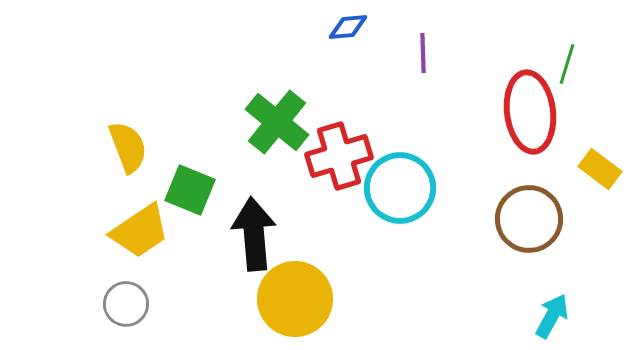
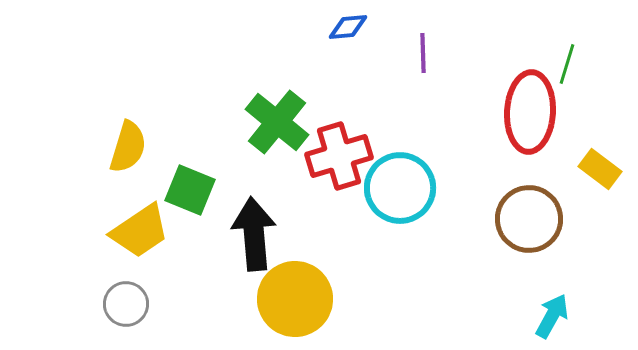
red ellipse: rotated 10 degrees clockwise
yellow semicircle: rotated 38 degrees clockwise
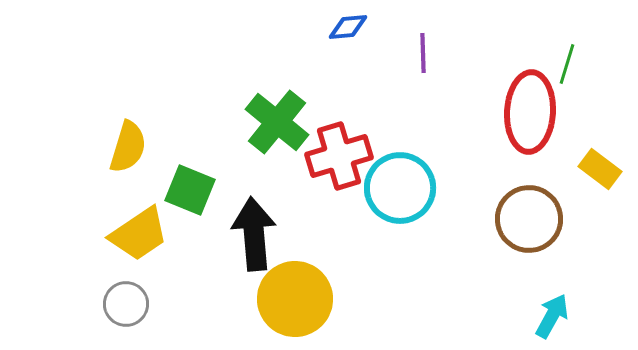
yellow trapezoid: moved 1 px left, 3 px down
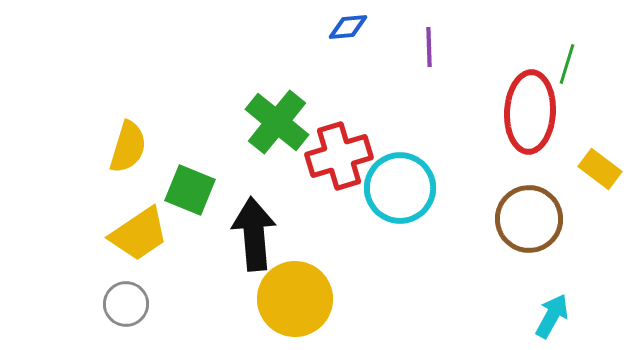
purple line: moved 6 px right, 6 px up
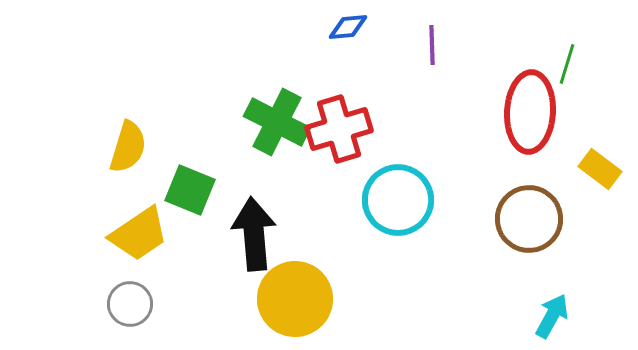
purple line: moved 3 px right, 2 px up
green cross: rotated 12 degrees counterclockwise
red cross: moved 27 px up
cyan circle: moved 2 px left, 12 px down
gray circle: moved 4 px right
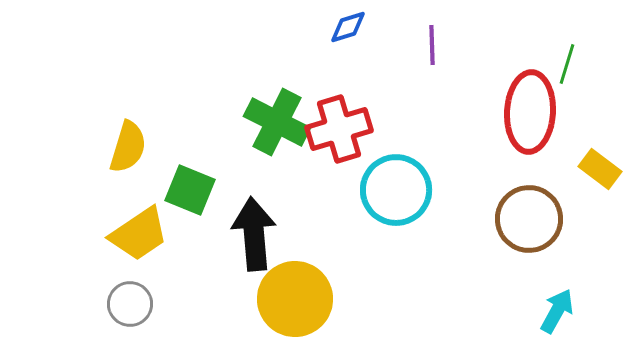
blue diamond: rotated 12 degrees counterclockwise
cyan circle: moved 2 px left, 10 px up
cyan arrow: moved 5 px right, 5 px up
